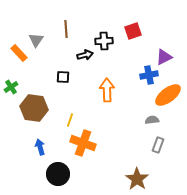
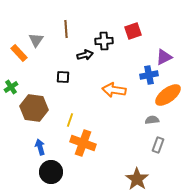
orange arrow: moved 7 px right; rotated 80 degrees counterclockwise
black circle: moved 7 px left, 2 px up
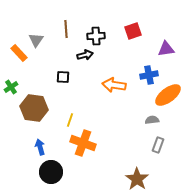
black cross: moved 8 px left, 5 px up
purple triangle: moved 2 px right, 8 px up; rotated 18 degrees clockwise
orange arrow: moved 5 px up
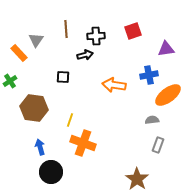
green cross: moved 1 px left, 6 px up
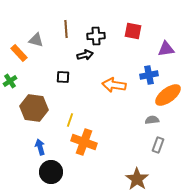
red square: rotated 30 degrees clockwise
gray triangle: rotated 49 degrees counterclockwise
orange cross: moved 1 px right, 1 px up
